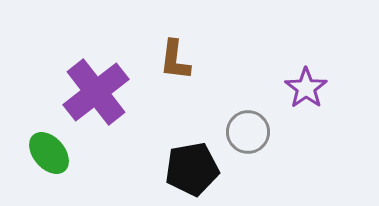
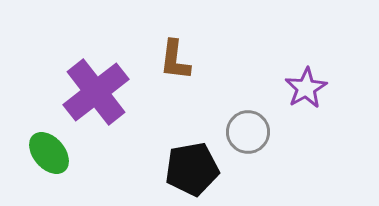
purple star: rotated 6 degrees clockwise
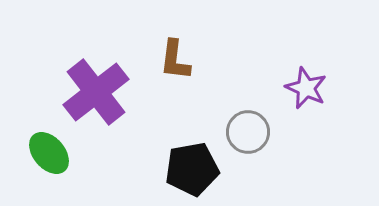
purple star: rotated 18 degrees counterclockwise
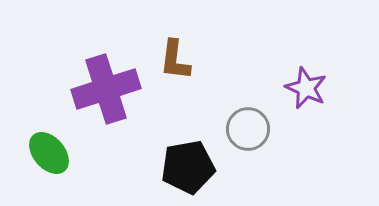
purple cross: moved 10 px right, 3 px up; rotated 20 degrees clockwise
gray circle: moved 3 px up
black pentagon: moved 4 px left, 2 px up
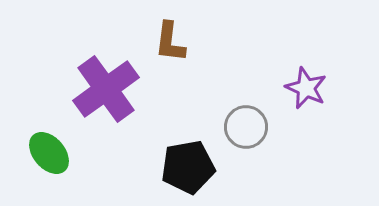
brown L-shape: moved 5 px left, 18 px up
purple cross: rotated 18 degrees counterclockwise
gray circle: moved 2 px left, 2 px up
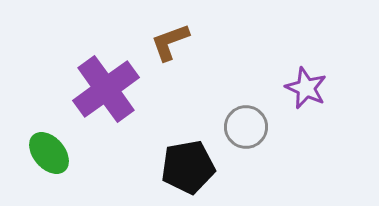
brown L-shape: rotated 63 degrees clockwise
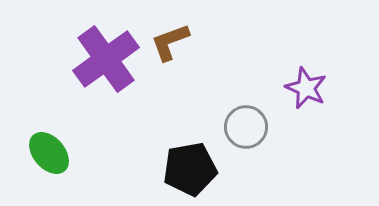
purple cross: moved 30 px up
black pentagon: moved 2 px right, 2 px down
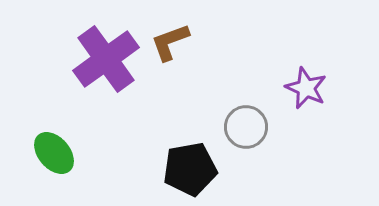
green ellipse: moved 5 px right
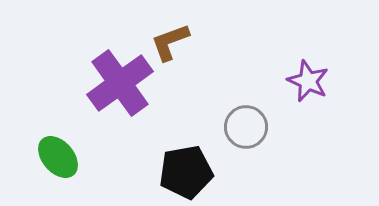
purple cross: moved 14 px right, 24 px down
purple star: moved 2 px right, 7 px up
green ellipse: moved 4 px right, 4 px down
black pentagon: moved 4 px left, 3 px down
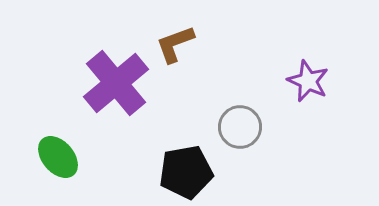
brown L-shape: moved 5 px right, 2 px down
purple cross: moved 4 px left; rotated 4 degrees counterclockwise
gray circle: moved 6 px left
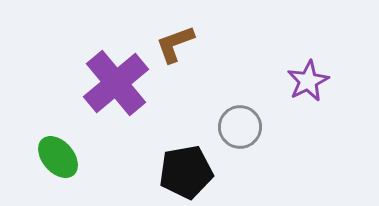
purple star: rotated 21 degrees clockwise
